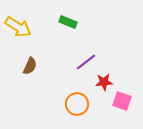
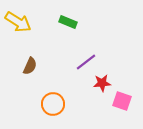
yellow arrow: moved 5 px up
red star: moved 2 px left, 1 px down
orange circle: moved 24 px left
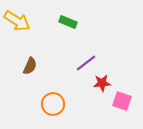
yellow arrow: moved 1 px left, 1 px up
purple line: moved 1 px down
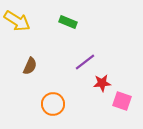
purple line: moved 1 px left, 1 px up
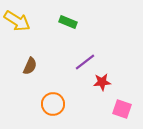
red star: moved 1 px up
pink square: moved 8 px down
